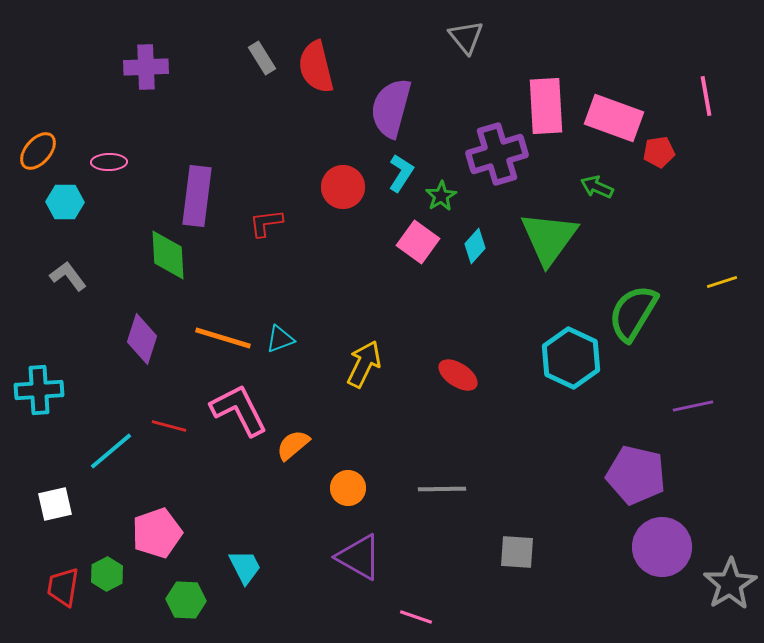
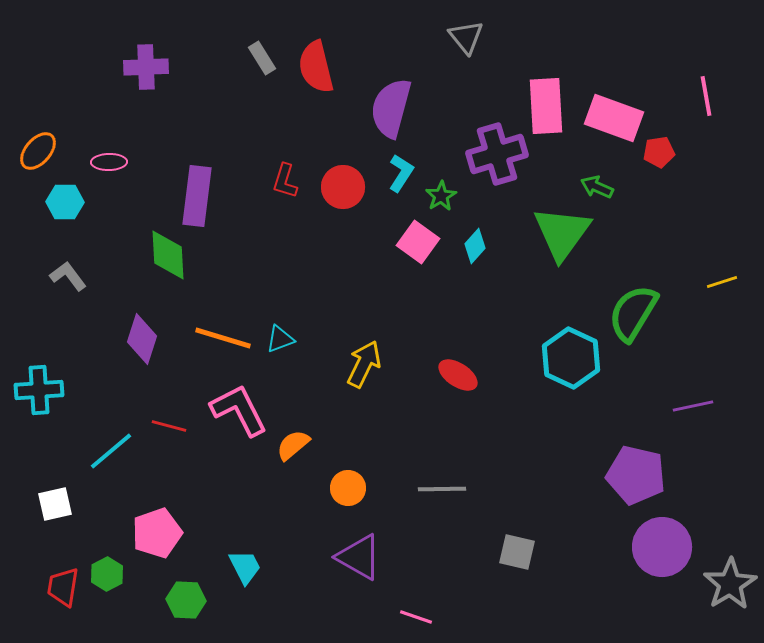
red L-shape at (266, 223): moved 19 px right, 42 px up; rotated 66 degrees counterclockwise
green triangle at (549, 238): moved 13 px right, 5 px up
gray square at (517, 552): rotated 9 degrees clockwise
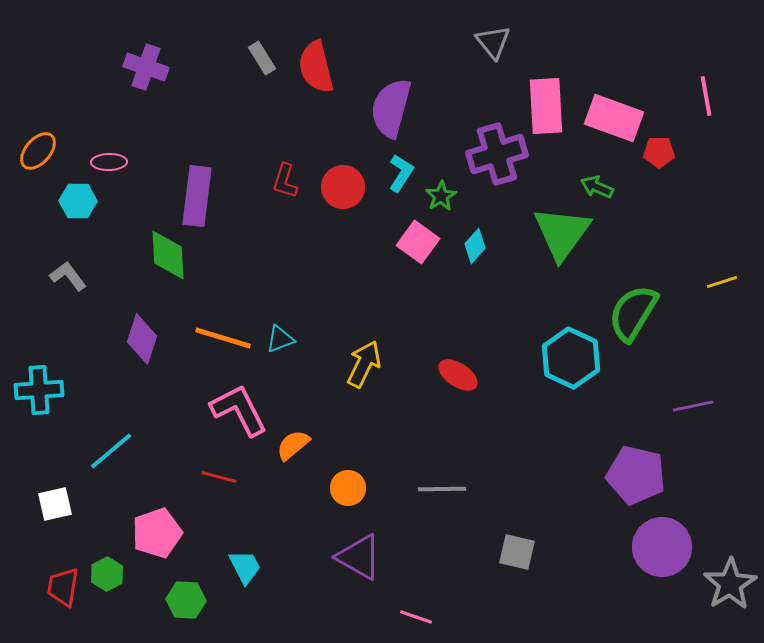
gray triangle at (466, 37): moved 27 px right, 5 px down
purple cross at (146, 67): rotated 21 degrees clockwise
red pentagon at (659, 152): rotated 8 degrees clockwise
cyan hexagon at (65, 202): moved 13 px right, 1 px up
red line at (169, 426): moved 50 px right, 51 px down
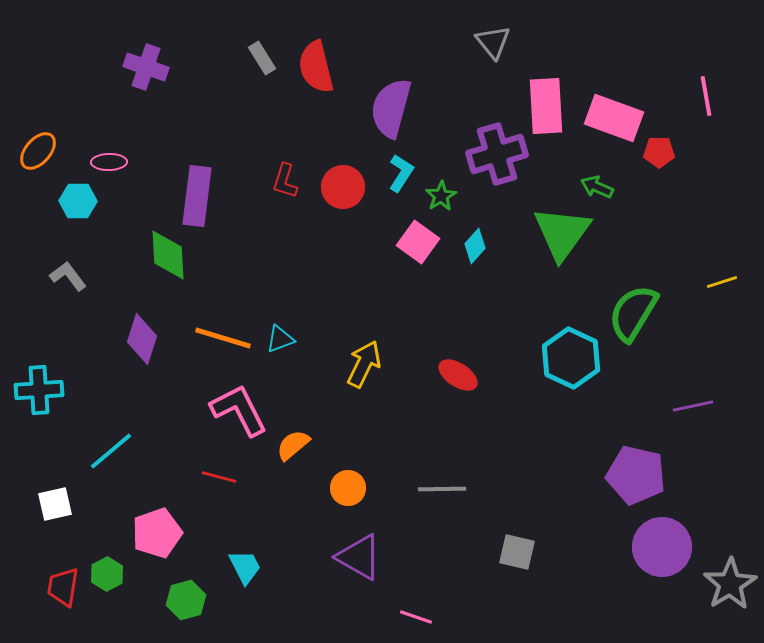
green hexagon at (186, 600): rotated 18 degrees counterclockwise
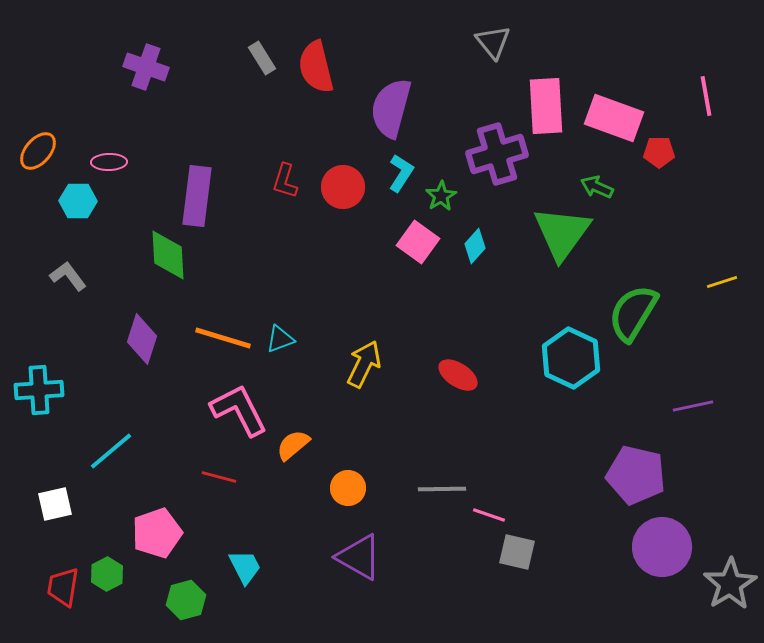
pink line at (416, 617): moved 73 px right, 102 px up
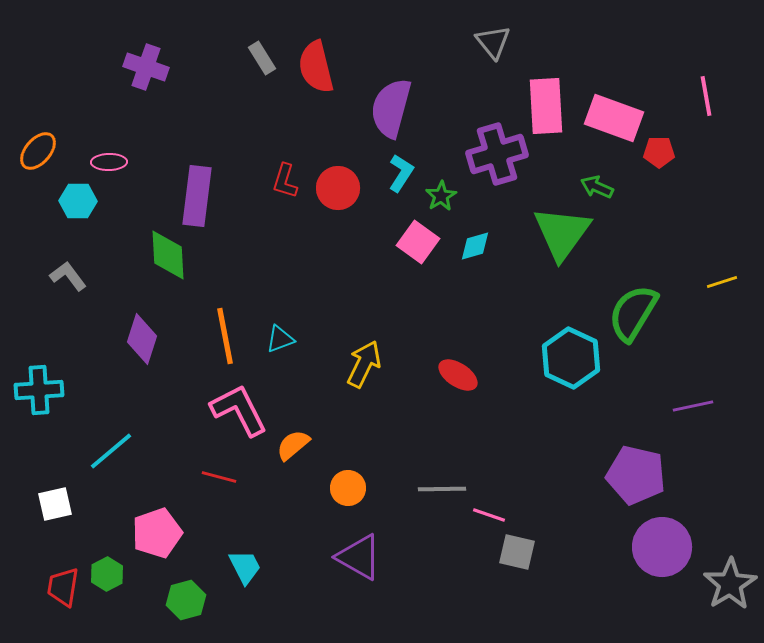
red circle at (343, 187): moved 5 px left, 1 px down
cyan diamond at (475, 246): rotated 32 degrees clockwise
orange line at (223, 338): moved 2 px right, 2 px up; rotated 62 degrees clockwise
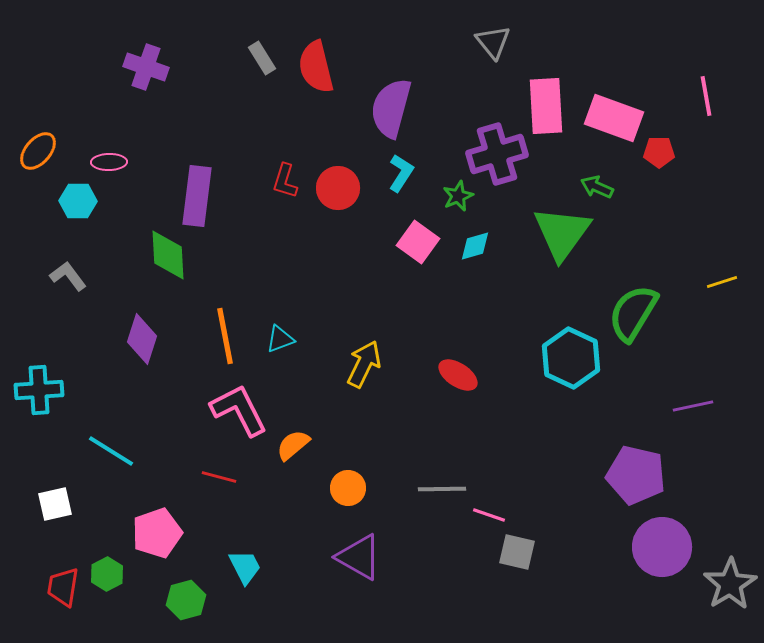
green star at (441, 196): moved 17 px right; rotated 8 degrees clockwise
cyan line at (111, 451): rotated 72 degrees clockwise
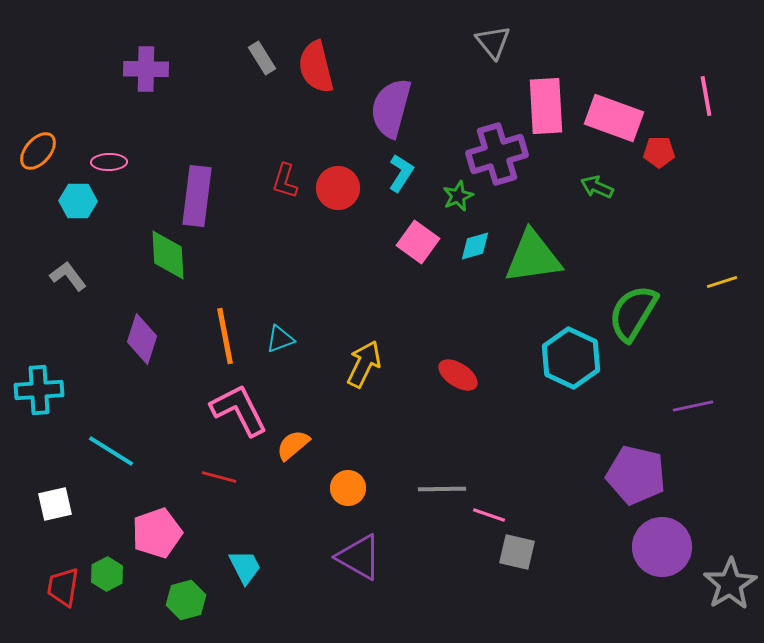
purple cross at (146, 67): moved 2 px down; rotated 18 degrees counterclockwise
green triangle at (562, 233): moved 29 px left, 24 px down; rotated 46 degrees clockwise
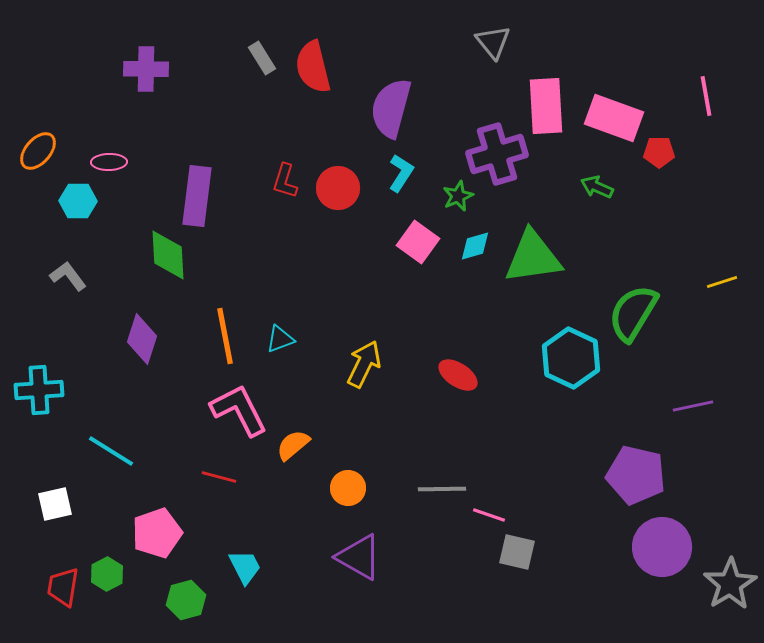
red semicircle at (316, 67): moved 3 px left
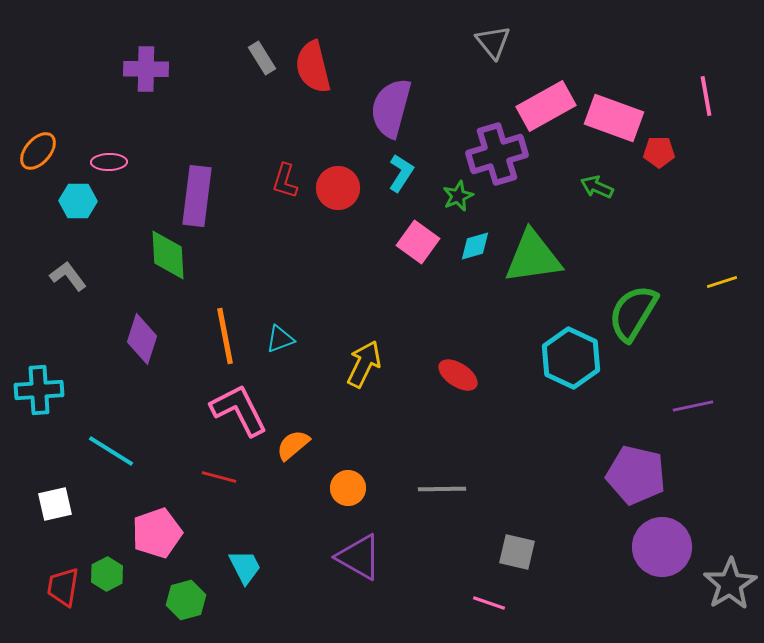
pink rectangle at (546, 106): rotated 64 degrees clockwise
pink line at (489, 515): moved 88 px down
